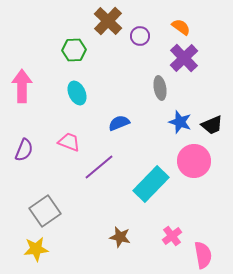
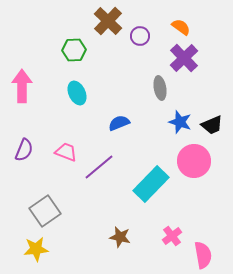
pink trapezoid: moved 3 px left, 10 px down
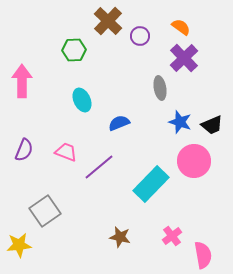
pink arrow: moved 5 px up
cyan ellipse: moved 5 px right, 7 px down
yellow star: moved 17 px left, 4 px up
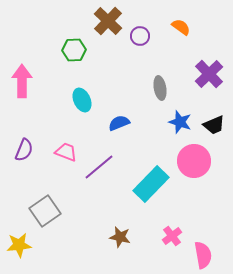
purple cross: moved 25 px right, 16 px down
black trapezoid: moved 2 px right
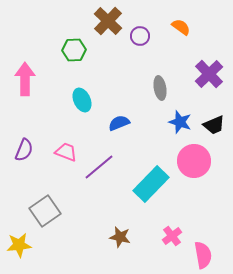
pink arrow: moved 3 px right, 2 px up
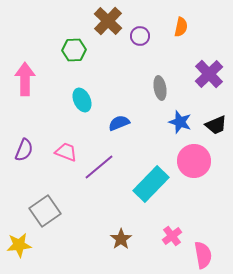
orange semicircle: rotated 66 degrees clockwise
black trapezoid: moved 2 px right
brown star: moved 1 px right, 2 px down; rotated 25 degrees clockwise
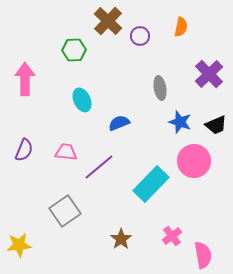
pink trapezoid: rotated 15 degrees counterclockwise
gray square: moved 20 px right
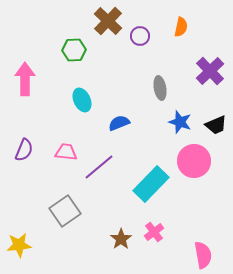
purple cross: moved 1 px right, 3 px up
pink cross: moved 18 px left, 4 px up
